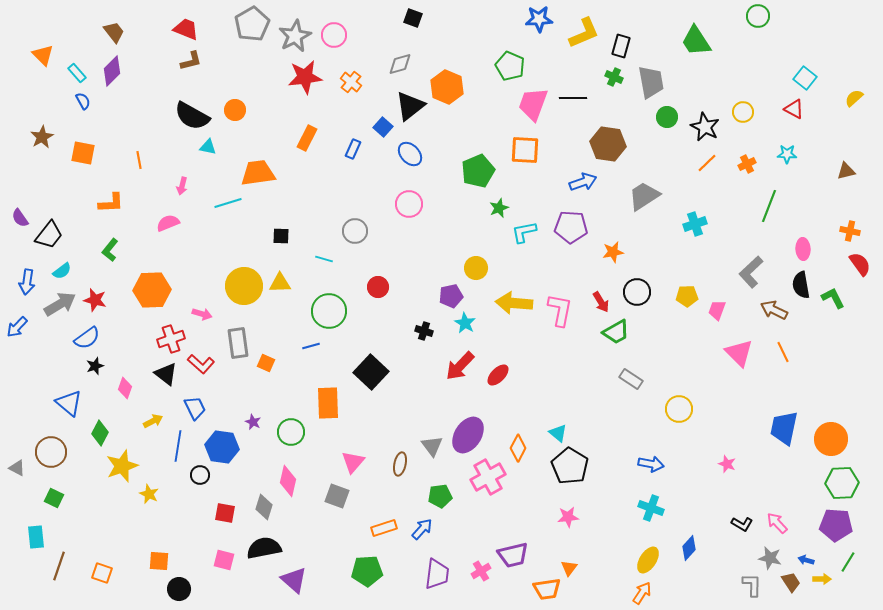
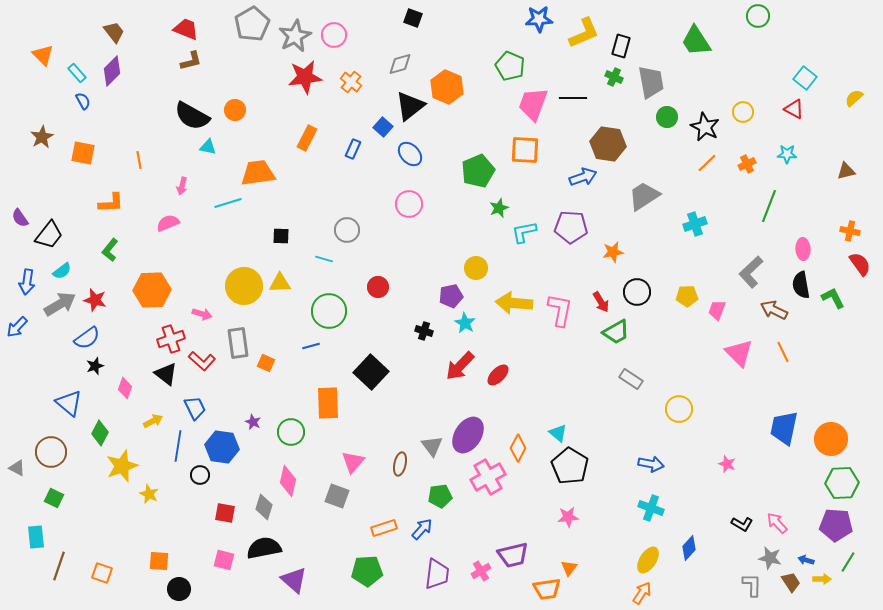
blue arrow at (583, 182): moved 5 px up
gray circle at (355, 231): moved 8 px left, 1 px up
red L-shape at (201, 364): moved 1 px right, 3 px up
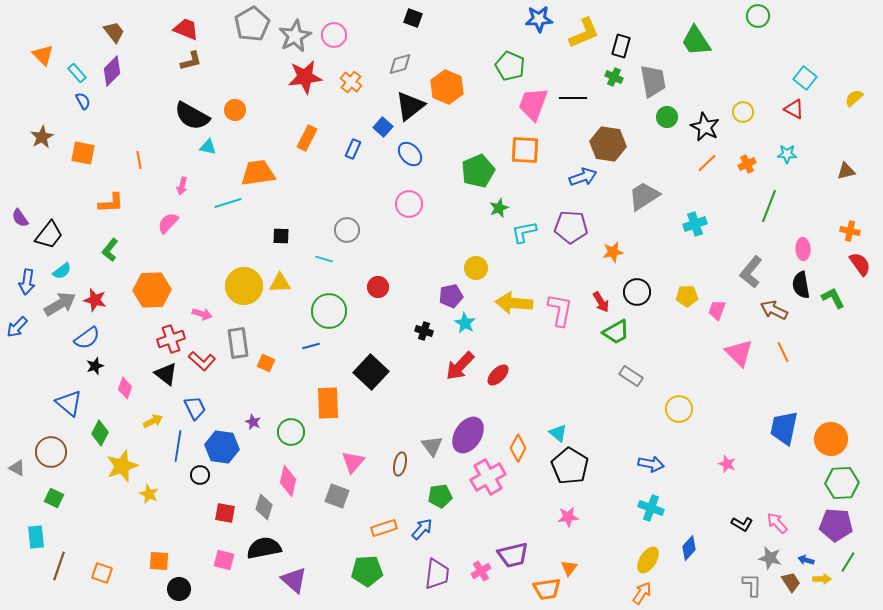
gray trapezoid at (651, 82): moved 2 px right, 1 px up
pink semicircle at (168, 223): rotated 25 degrees counterclockwise
gray L-shape at (751, 272): rotated 8 degrees counterclockwise
gray rectangle at (631, 379): moved 3 px up
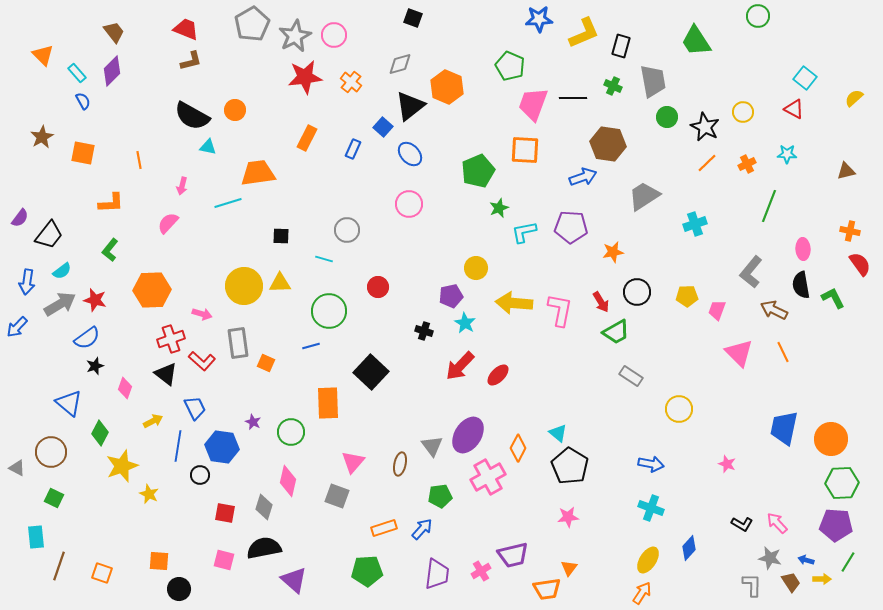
green cross at (614, 77): moved 1 px left, 9 px down
purple semicircle at (20, 218): rotated 108 degrees counterclockwise
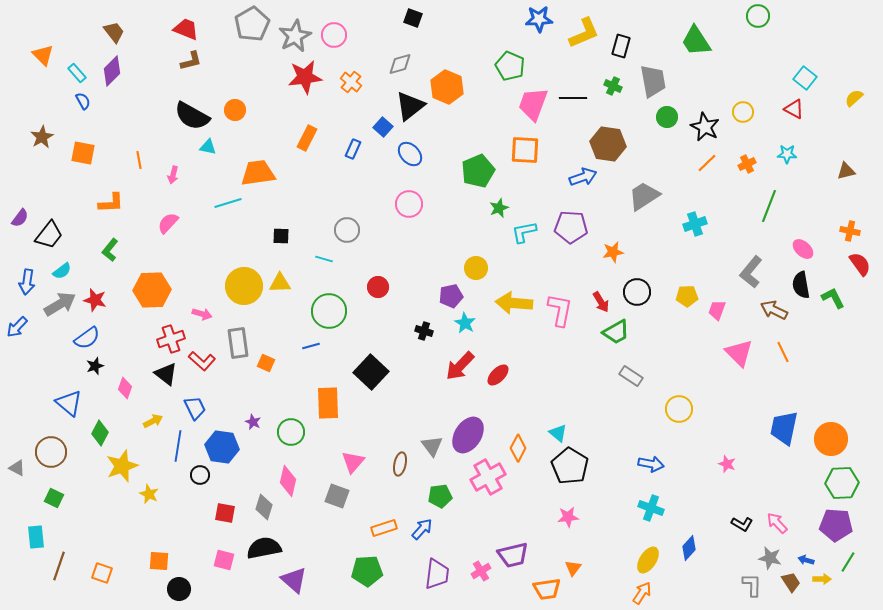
pink arrow at (182, 186): moved 9 px left, 11 px up
pink ellipse at (803, 249): rotated 45 degrees counterclockwise
orange triangle at (569, 568): moved 4 px right
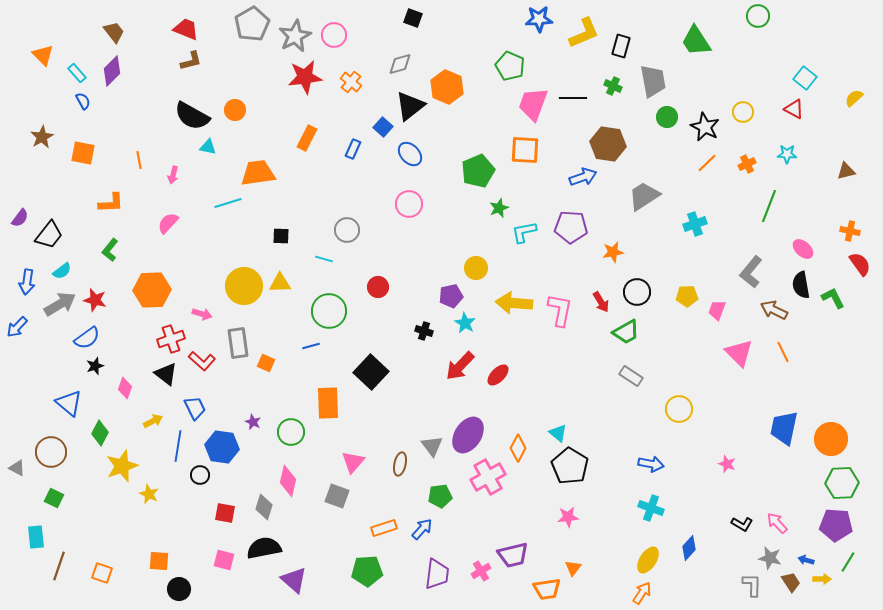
green trapezoid at (616, 332): moved 10 px right
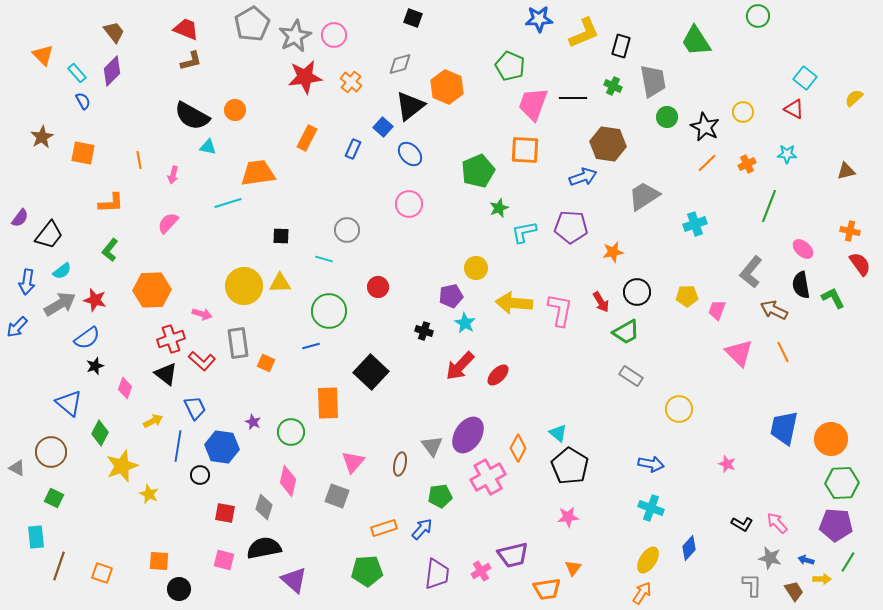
brown trapezoid at (791, 582): moved 3 px right, 9 px down
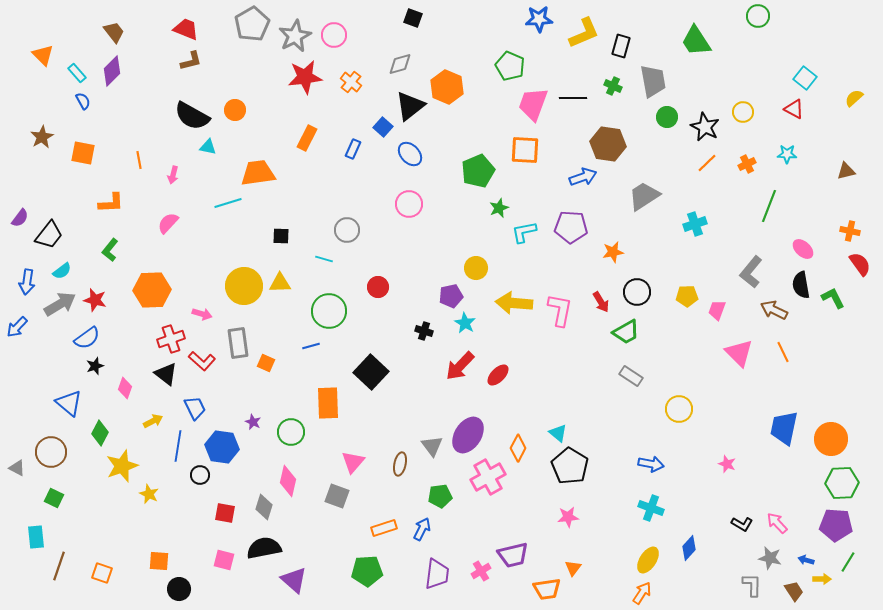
blue arrow at (422, 529): rotated 15 degrees counterclockwise
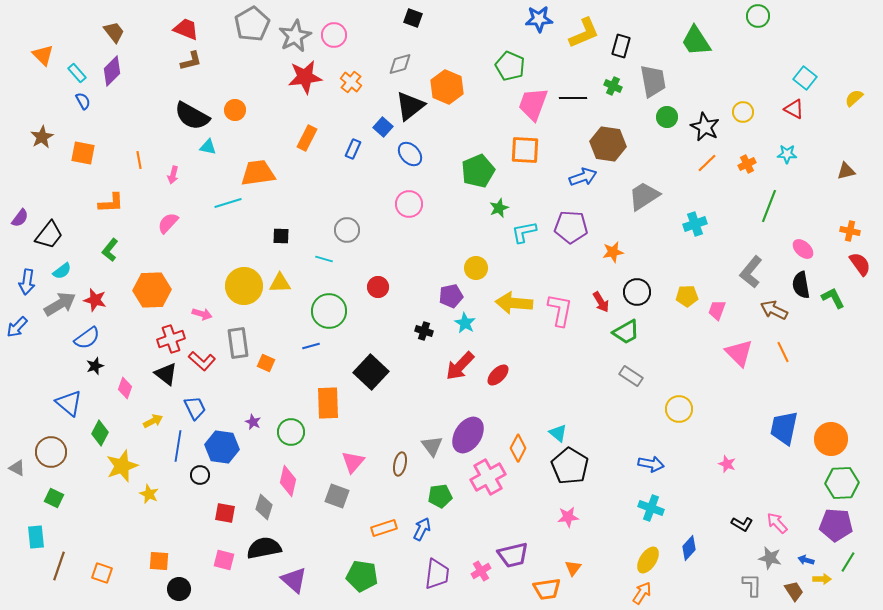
green pentagon at (367, 571): moved 5 px left, 5 px down; rotated 12 degrees clockwise
